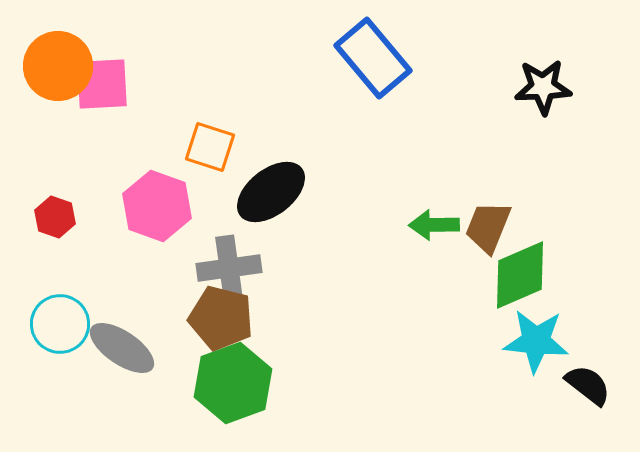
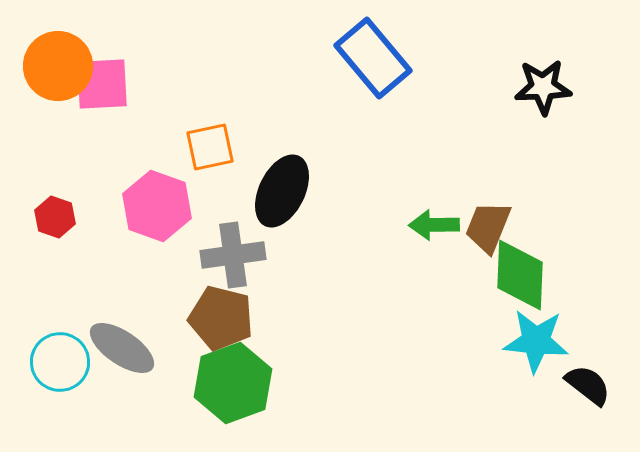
orange square: rotated 30 degrees counterclockwise
black ellipse: moved 11 px right, 1 px up; rotated 26 degrees counterclockwise
gray cross: moved 4 px right, 13 px up
green diamond: rotated 64 degrees counterclockwise
cyan circle: moved 38 px down
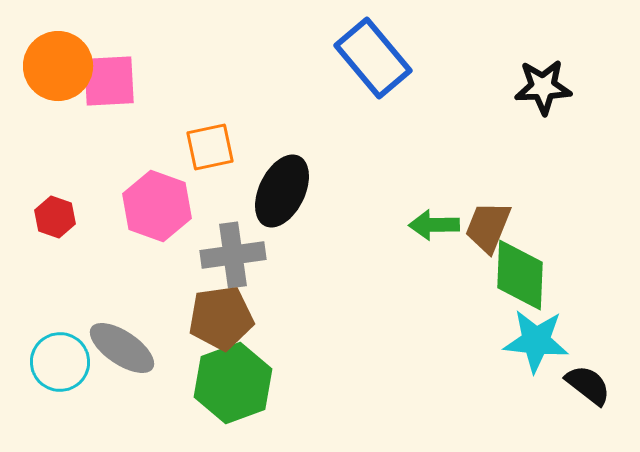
pink square: moved 7 px right, 3 px up
brown pentagon: rotated 22 degrees counterclockwise
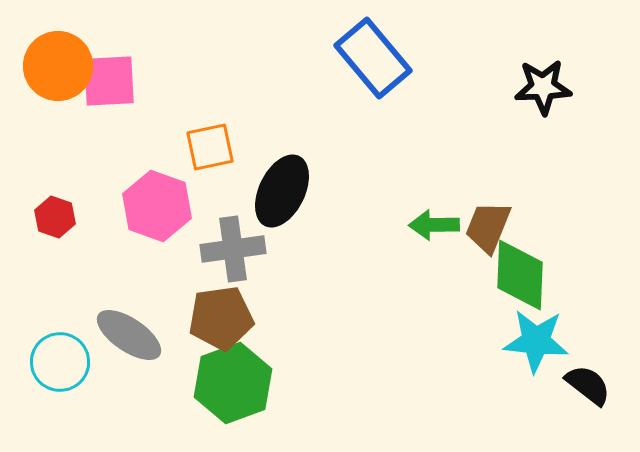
gray cross: moved 6 px up
gray ellipse: moved 7 px right, 13 px up
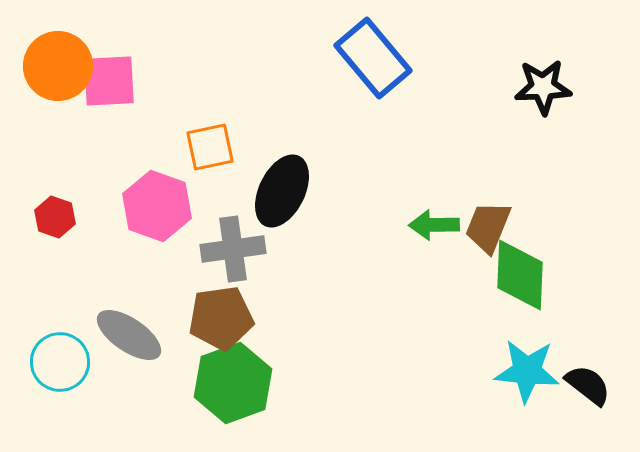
cyan star: moved 9 px left, 30 px down
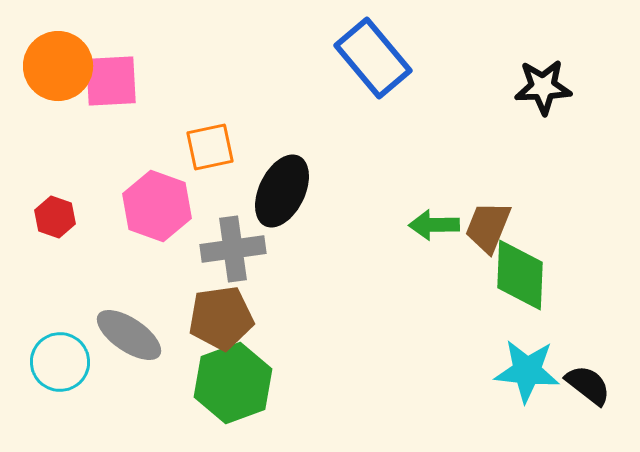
pink square: moved 2 px right
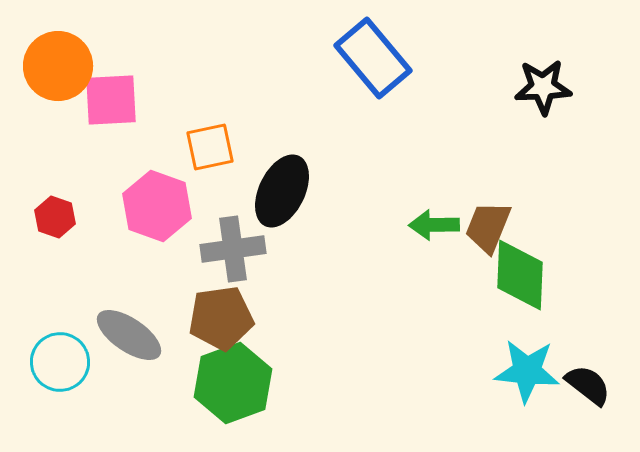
pink square: moved 19 px down
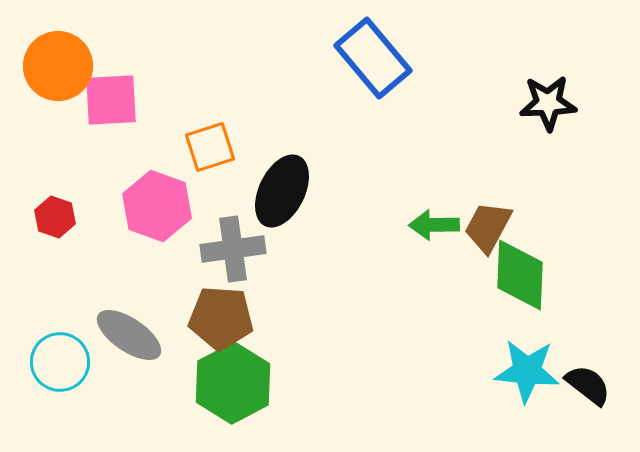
black star: moved 5 px right, 16 px down
orange square: rotated 6 degrees counterclockwise
brown trapezoid: rotated 6 degrees clockwise
brown pentagon: rotated 12 degrees clockwise
green hexagon: rotated 8 degrees counterclockwise
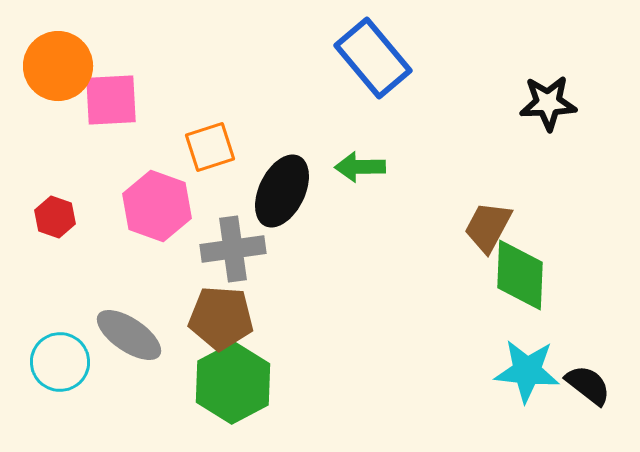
green arrow: moved 74 px left, 58 px up
